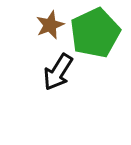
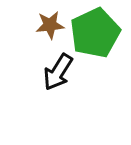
brown star: rotated 16 degrees clockwise
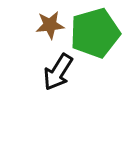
green pentagon: rotated 9 degrees clockwise
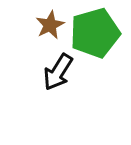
brown star: rotated 20 degrees counterclockwise
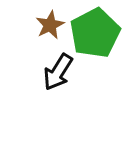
green pentagon: rotated 12 degrees counterclockwise
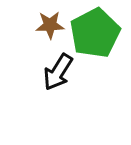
brown star: rotated 24 degrees clockwise
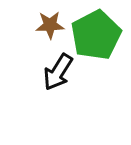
green pentagon: moved 1 px right, 2 px down
